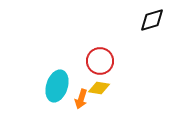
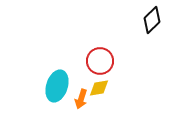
black diamond: rotated 28 degrees counterclockwise
yellow diamond: rotated 20 degrees counterclockwise
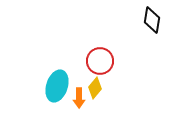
black diamond: rotated 36 degrees counterclockwise
yellow diamond: moved 4 px left; rotated 40 degrees counterclockwise
orange arrow: moved 2 px left, 1 px up; rotated 18 degrees counterclockwise
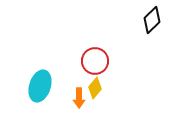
black diamond: rotated 36 degrees clockwise
red circle: moved 5 px left
cyan ellipse: moved 17 px left
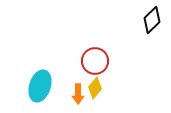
orange arrow: moved 1 px left, 4 px up
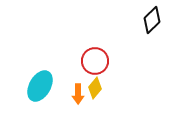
cyan ellipse: rotated 12 degrees clockwise
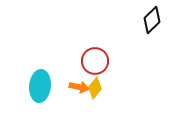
cyan ellipse: rotated 24 degrees counterclockwise
orange arrow: moved 1 px right, 7 px up; rotated 78 degrees counterclockwise
